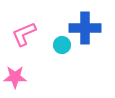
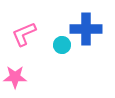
blue cross: moved 1 px right, 1 px down
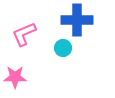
blue cross: moved 9 px left, 9 px up
cyan circle: moved 1 px right, 3 px down
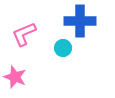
blue cross: moved 3 px right, 1 px down
pink star: rotated 20 degrees clockwise
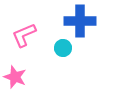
pink L-shape: moved 1 px down
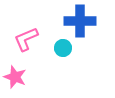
pink L-shape: moved 2 px right, 4 px down
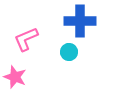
cyan circle: moved 6 px right, 4 px down
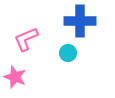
cyan circle: moved 1 px left, 1 px down
